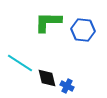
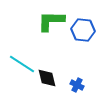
green L-shape: moved 3 px right, 1 px up
cyan line: moved 2 px right, 1 px down
blue cross: moved 10 px right, 1 px up
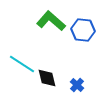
green L-shape: rotated 40 degrees clockwise
blue cross: rotated 16 degrees clockwise
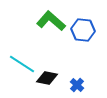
black diamond: rotated 65 degrees counterclockwise
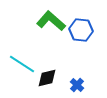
blue hexagon: moved 2 px left
black diamond: rotated 25 degrees counterclockwise
